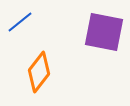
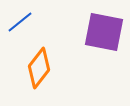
orange diamond: moved 4 px up
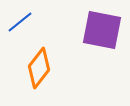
purple square: moved 2 px left, 2 px up
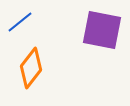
orange diamond: moved 8 px left
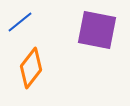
purple square: moved 5 px left
